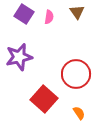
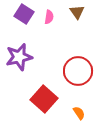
red circle: moved 2 px right, 3 px up
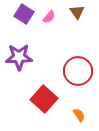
pink semicircle: rotated 32 degrees clockwise
purple star: rotated 12 degrees clockwise
orange semicircle: moved 2 px down
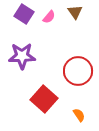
brown triangle: moved 2 px left
purple star: moved 3 px right, 1 px up
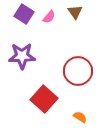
orange semicircle: moved 1 px right, 2 px down; rotated 24 degrees counterclockwise
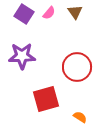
pink semicircle: moved 4 px up
red circle: moved 1 px left, 4 px up
red square: moved 2 px right; rotated 32 degrees clockwise
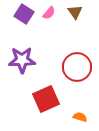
purple star: moved 4 px down
red square: rotated 8 degrees counterclockwise
orange semicircle: rotated 16 degrees counterclockwise
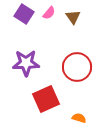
brown triangle: moved 2 px left, 5 px down
purple star: moved 4 px right, 3 px down
orange semicircle: moved 1 px left, 1 px down
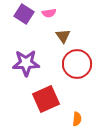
pink semicircle: rotated 40 degrees clockwise
brown triangle: moved 10 px left, 19 px down
red circle: moved 3 px up
orange semicircle: moved 2 px left, 1 px down; rotated 80 degrees clockwise
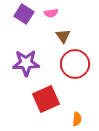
pink semicircle: moved 2 px right
red circle: moved 2 px left
